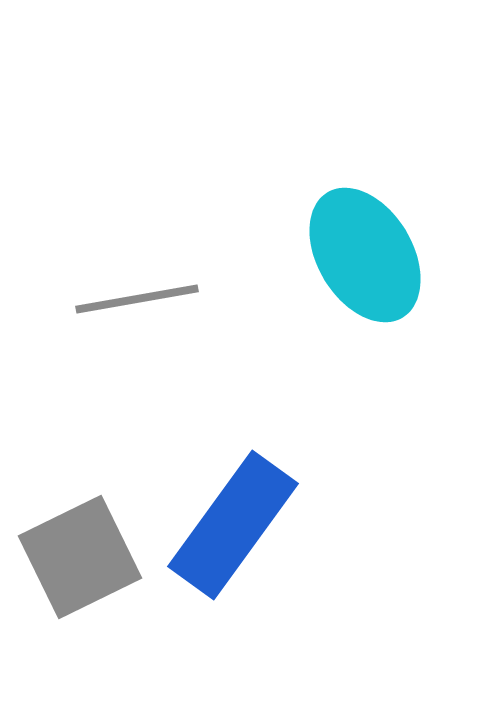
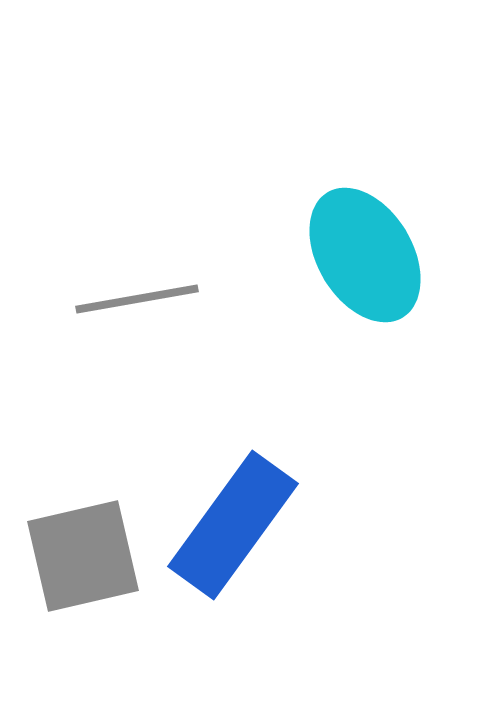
gray square: moved 3 px right, 1 px up; rotated 13 degrees clockwise
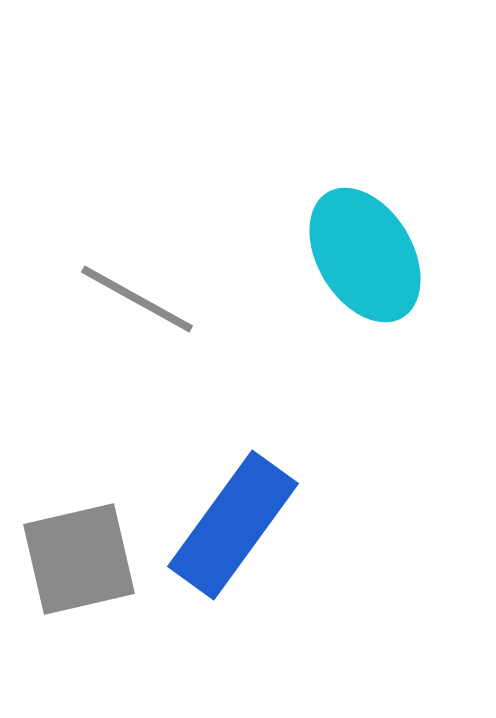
gray line: rotated 39 degrees clockwise
gray square: moved 4 px left, 3 px down
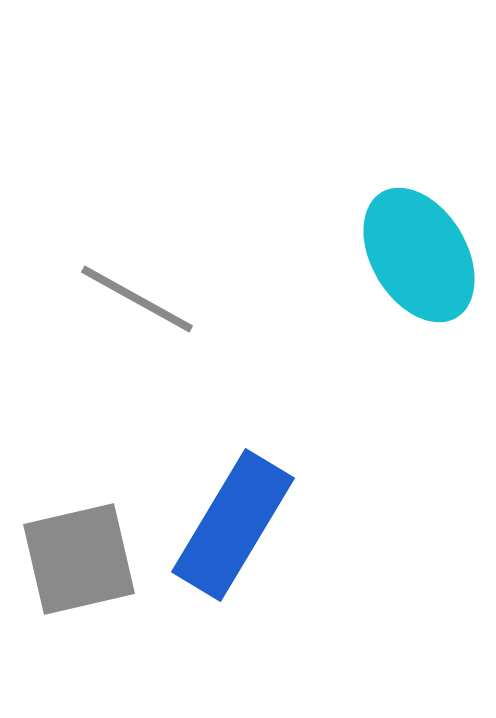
cyan ellipse: moved 54 px right
blue rectangle: rotated 5 degrees counterclockwise
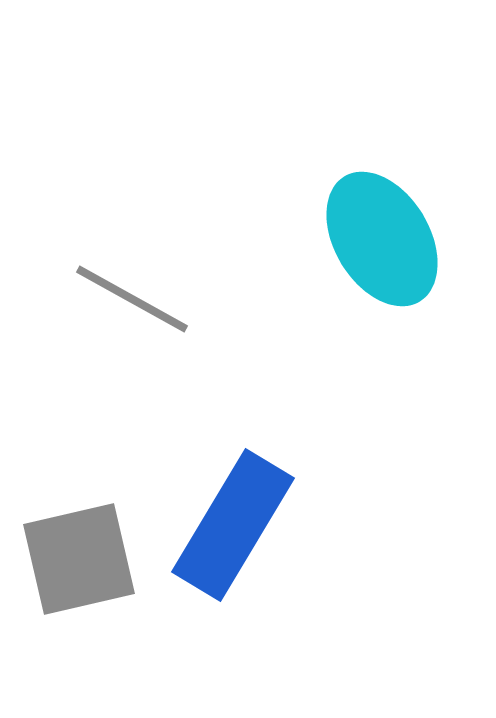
cyan ellipse: moved 37 px left, 16 px up
gray line: moved 5 px left
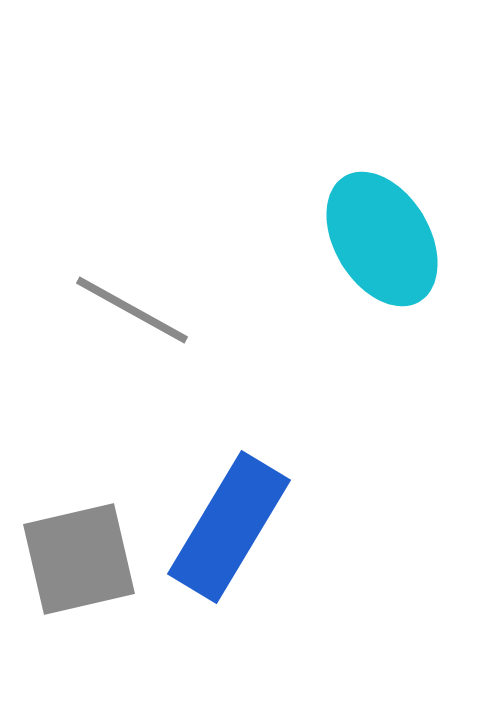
gray line: moved 11 px down
blue rectangle: moved 4 px left, 2 px down
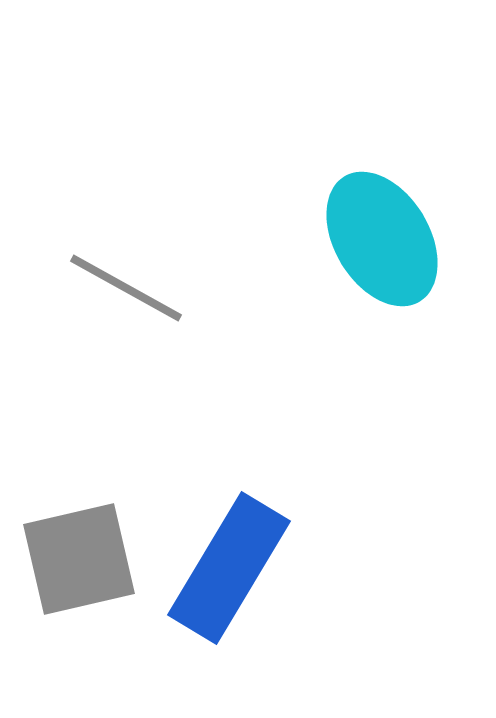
gray line: moved 6 px left, 22 px up
blue rectangle: moved 41 px down
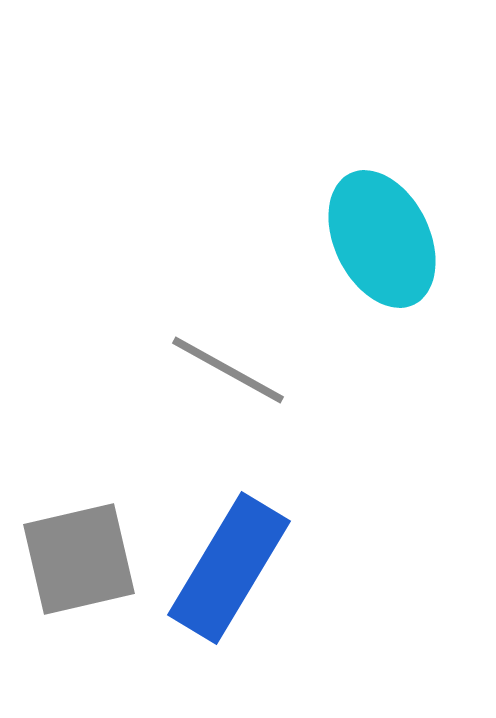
cyan ellipse: rotated 5 degrees clockwise
gray line: moved 102 px right, 82 px down
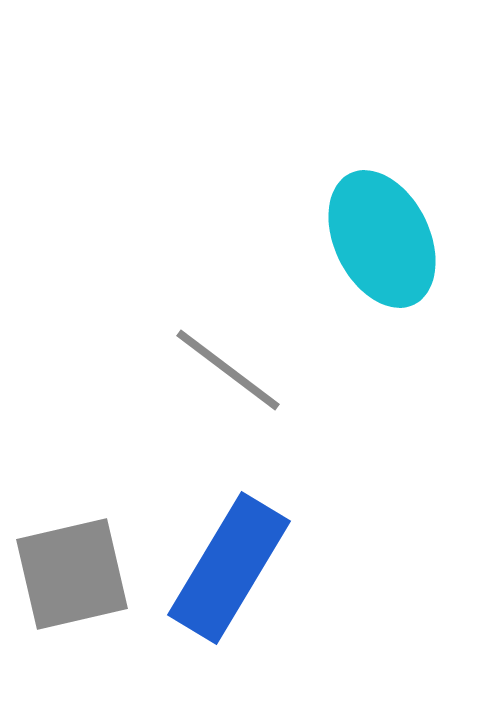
gray line: rotated 8 degrees clockwise
gray square: moved 7 px left, 15 px down
